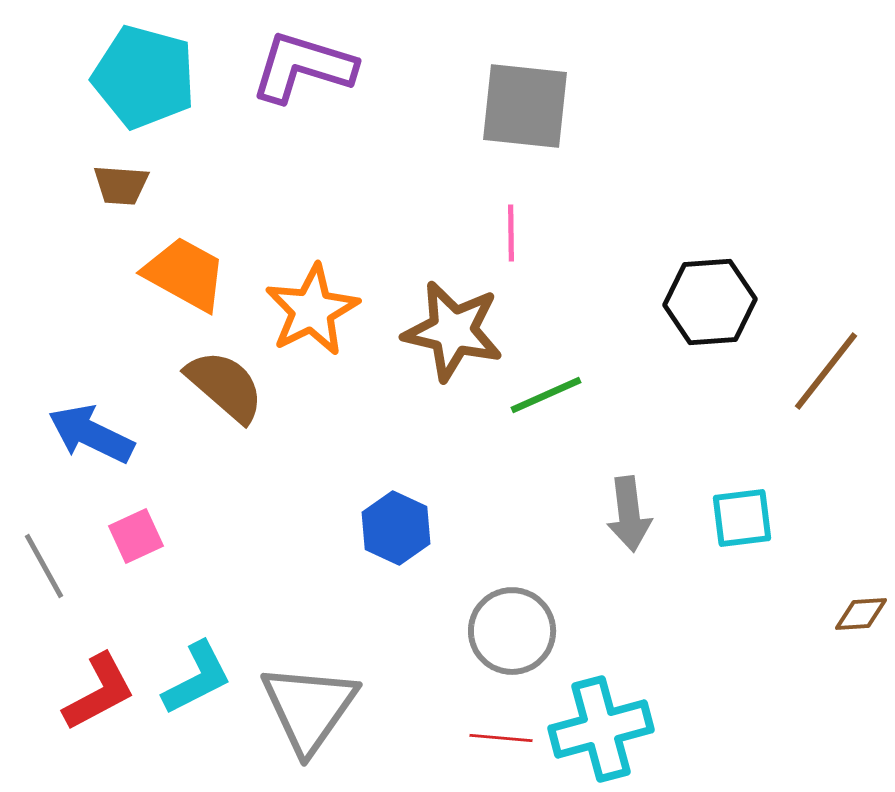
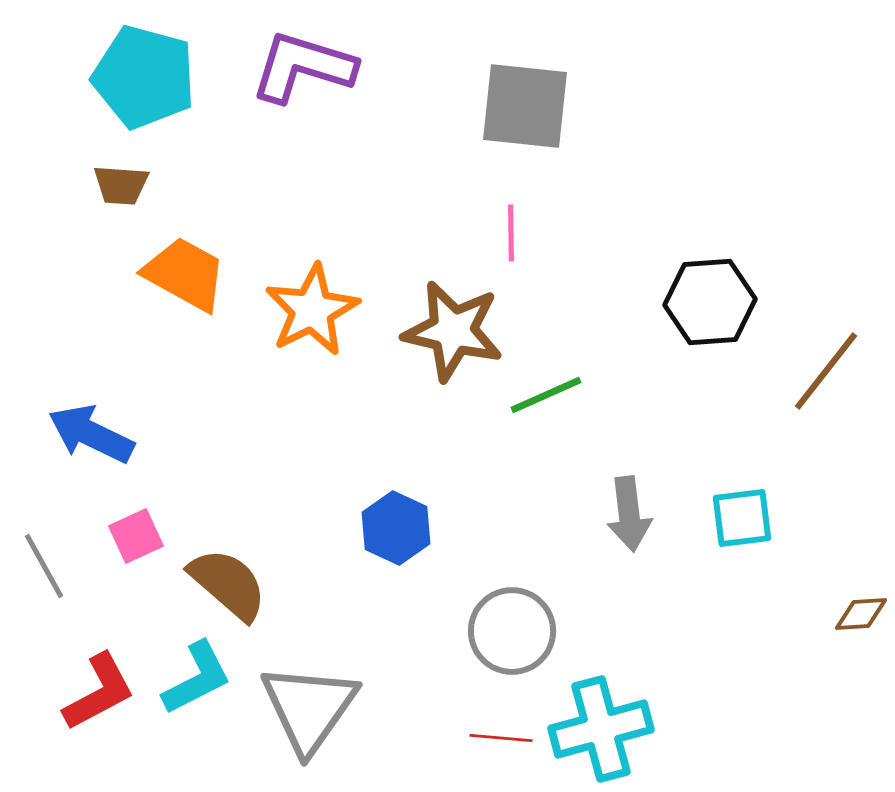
brown semicircle: moved 3 px right, 198 px down
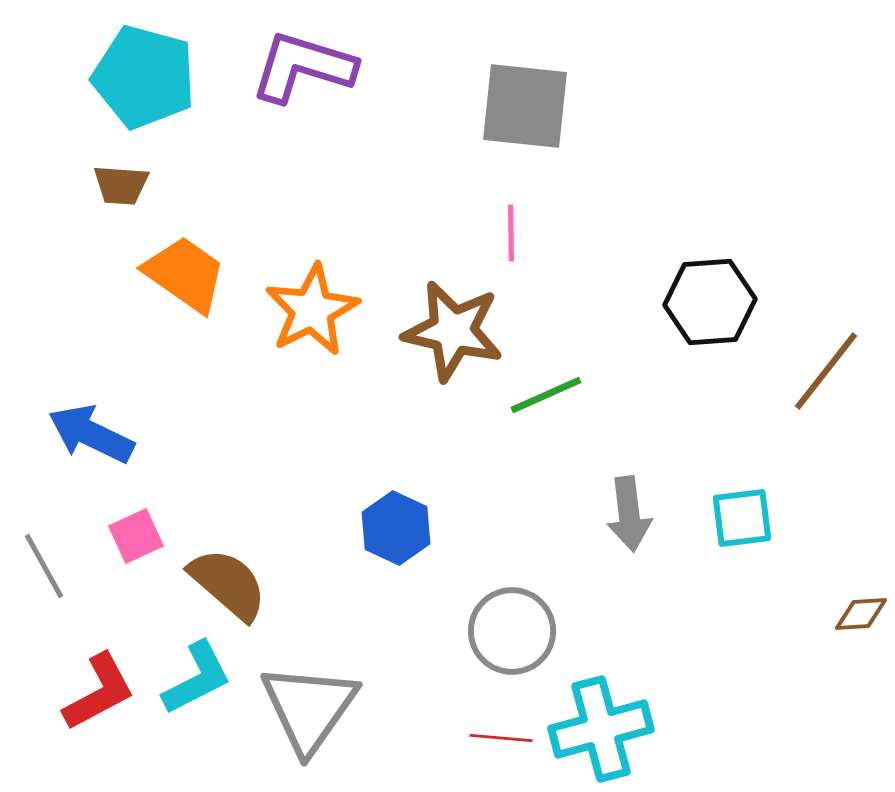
orange trapezoid: rotated 6 degrees clockwise
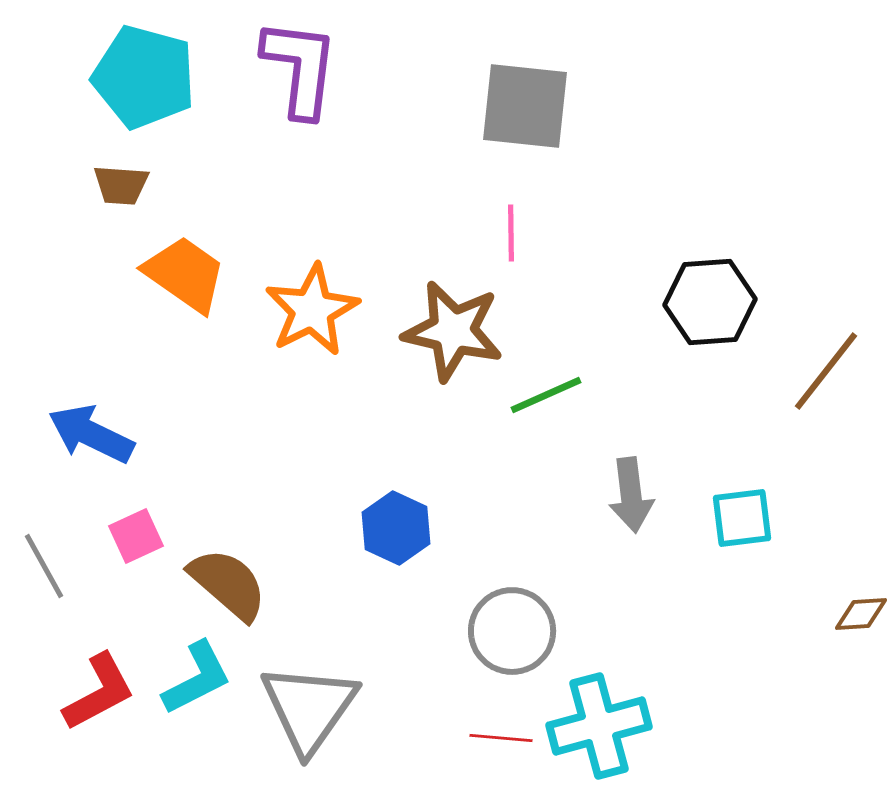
purple L-shape: moved 3 px left, 1 px down; rotated 80 degrees clockwise
gray arrow: moved 2 px right, 19 px up
cyan cross: moved 2 px left, 3 px up
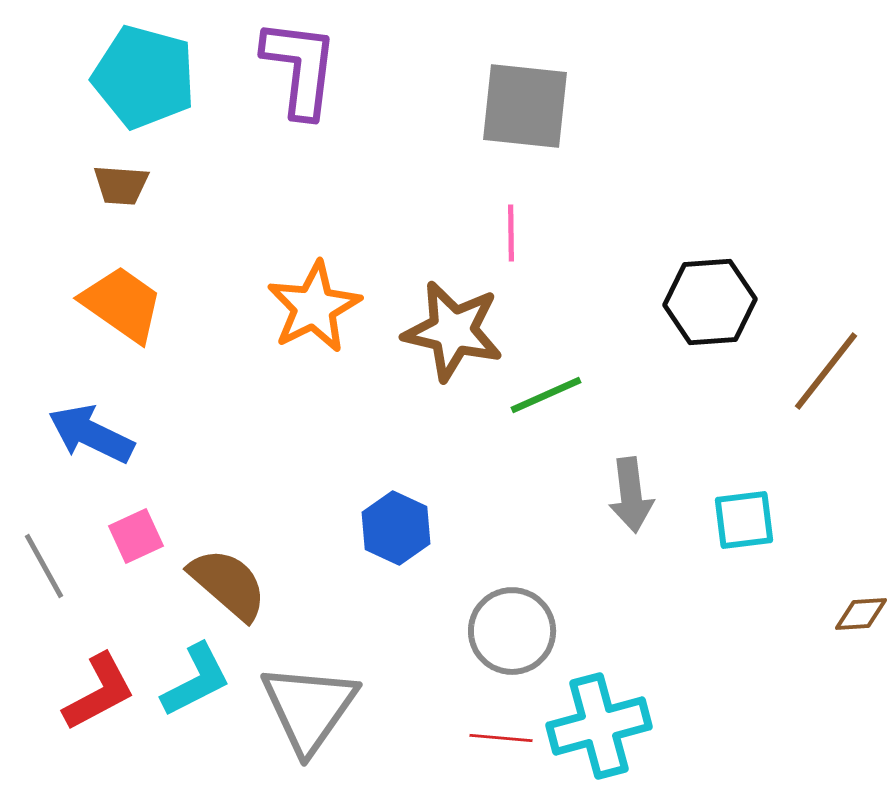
orange trapezoid: moved 63 px left, 30 px down
orange star: moved 2 px right, 3 px up
cyan square: moved 2 px right, 2 px down
cyan L-shape: moved 1 px left, 2 px down
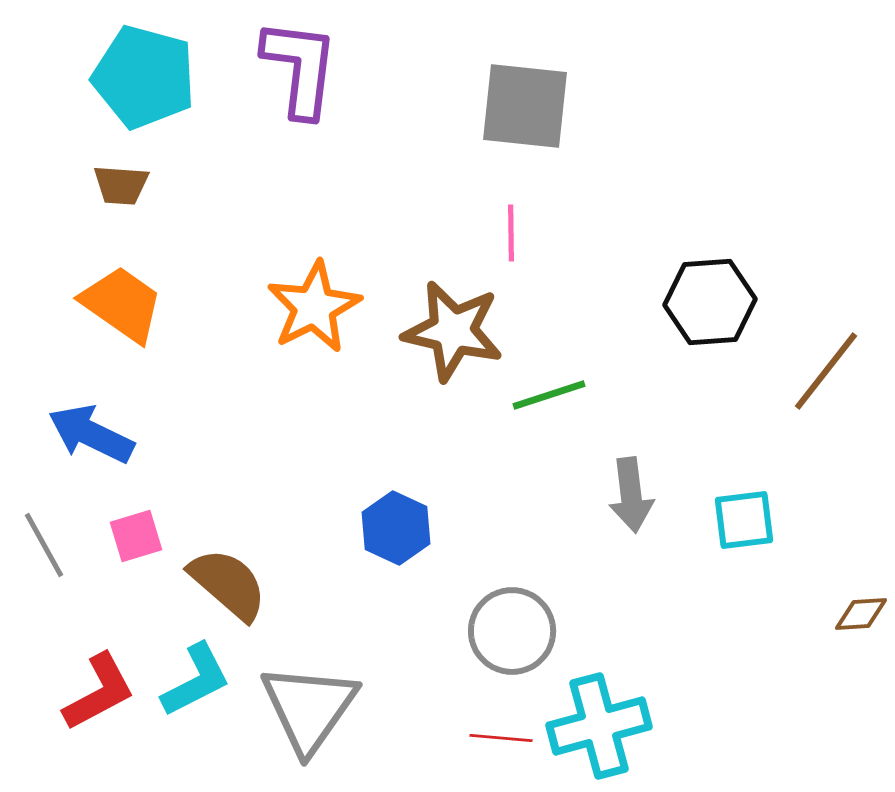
green line: moved 3 px right; rotated 6 degrees clockwise
pink square: rotated 8 degrees clockwise
gray line: moved 21 px up
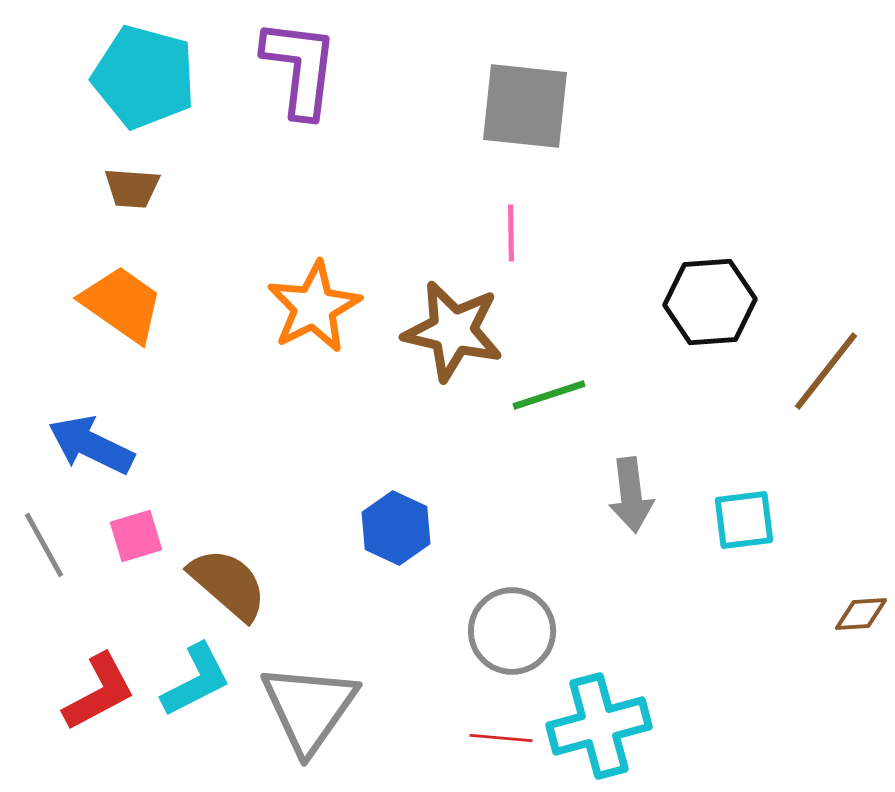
brown trapezoid: moved 11 px right, 3 px down
blue arrow: moved 11 px down
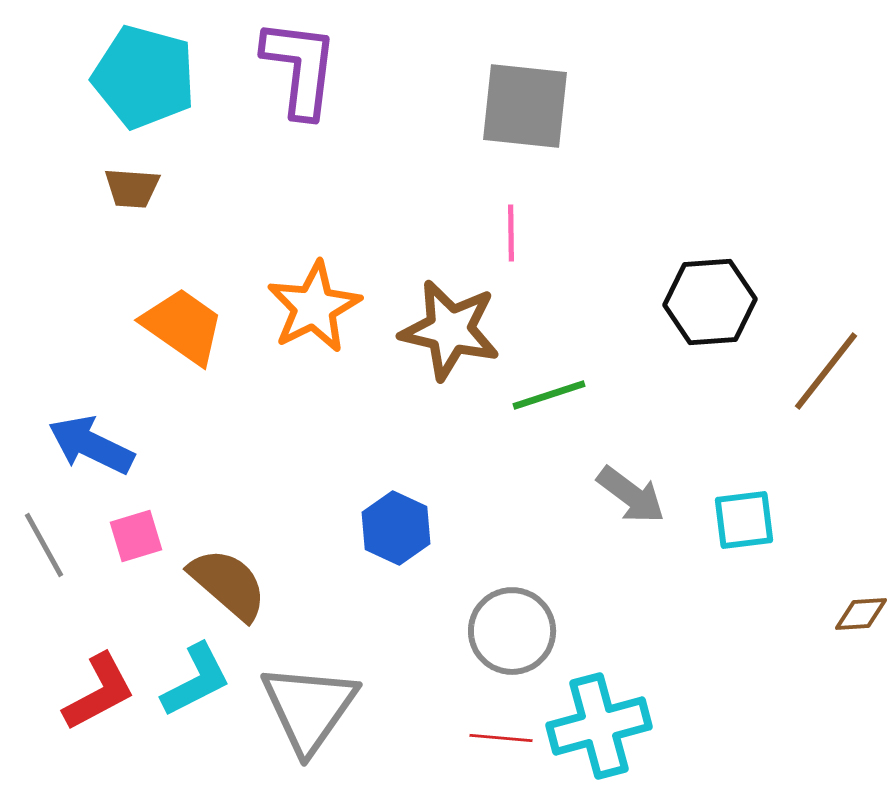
orange trapezoid: moved 61 px right, 22 px down
brown star: moved 3 px left, 1 px up
gray arrow: rotated 46 degrees counterclockwise
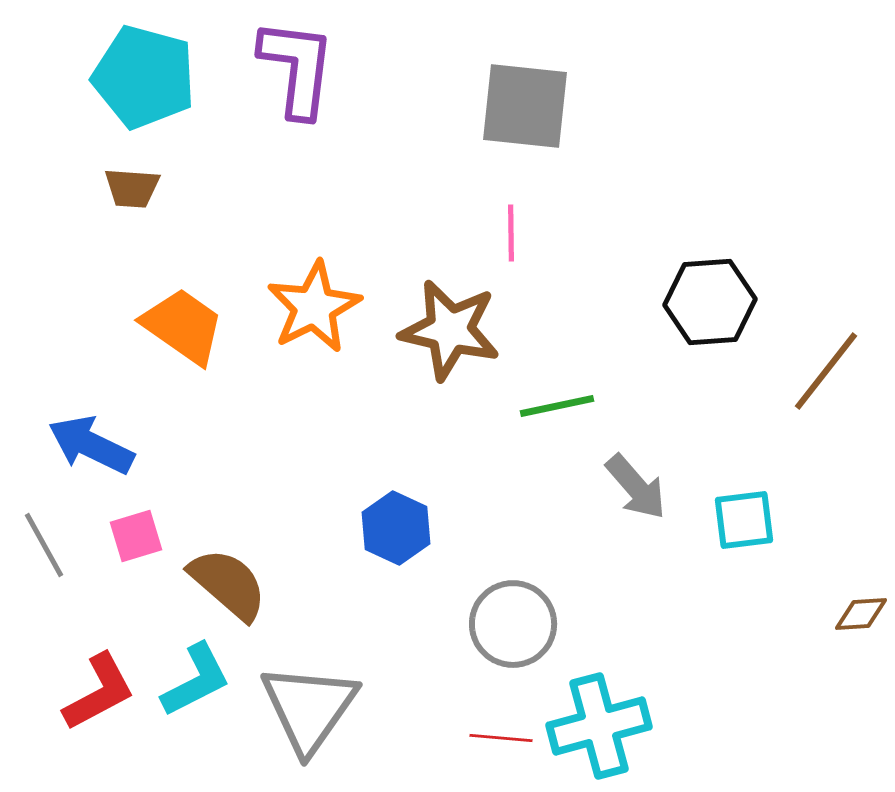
purple L-shape: moved 3 px left
green line: moved 8 px right, 11 px down; rotated 6 degrees clockwise
gray arrow: moved 5 px right, 8 px up; rotated 12 degrees clockwise
gray circle: moved 1 px right, 7 px up
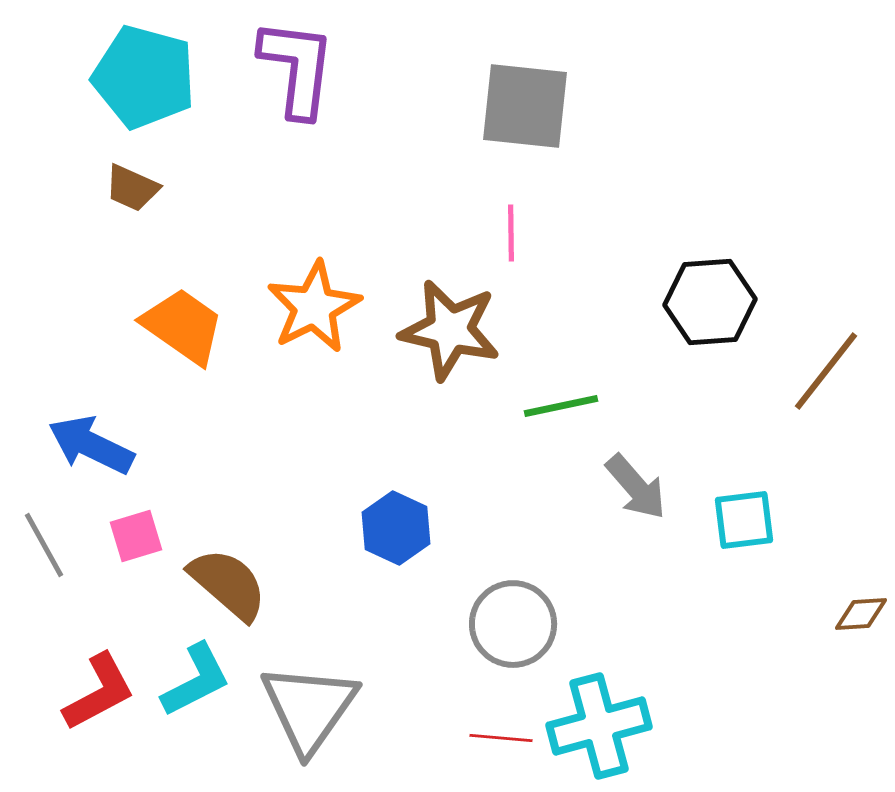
brown trapezoid: rotated 20 degrees clockwise
green line: moved 4 px right
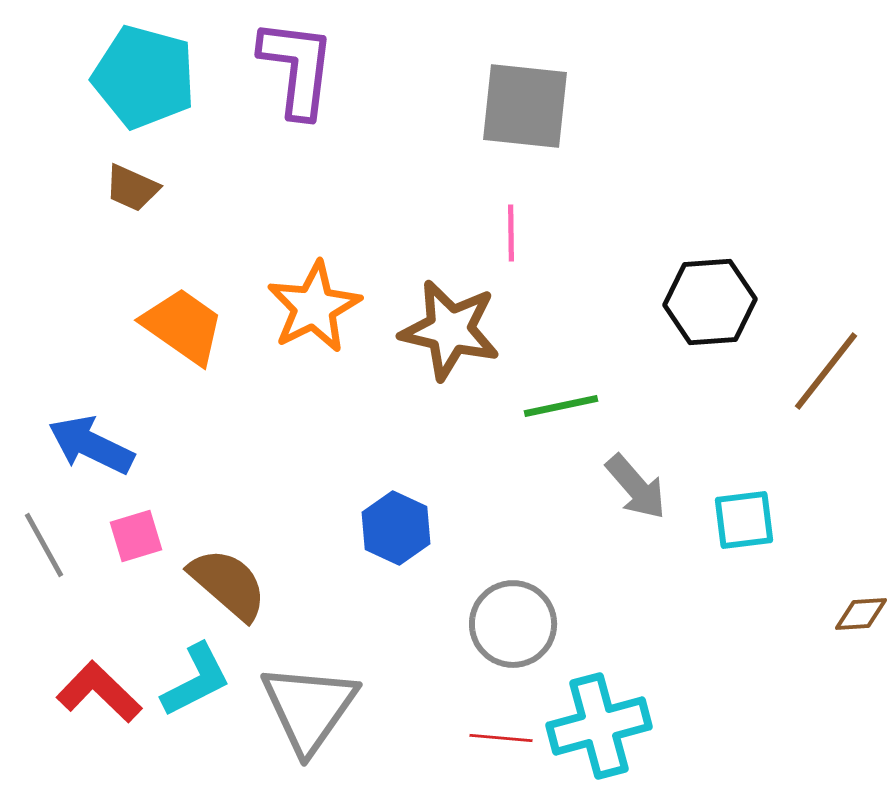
red L-shape: rotated 108 degrees counterclockwise
